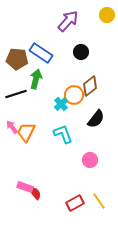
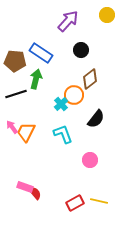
black circle: moved 2 px up
brown pentagon: moved 2 px left, 2 px down
brown diamond: moved 7 px up
yellow line: rotated 42 degrees counterclockwise
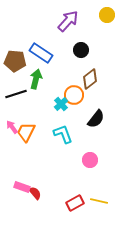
pink rectangle: moved 3 px left
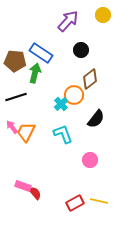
yellow circle: moved 4 px left
green arrow: moved 1 px left, 6 px up
black line: moved 3 px down
pink rectangle: moved 1 px right, 1 px up
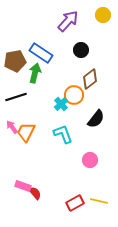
brown pentagon: rotated 15 degrees counterclockwise
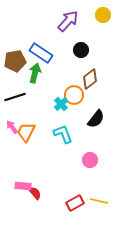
black line: moved 1 px left
pink rectangle: rotated 14 degrees counterclockwise
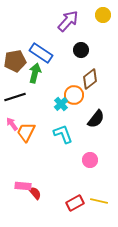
pink arrow: moved 3 px up
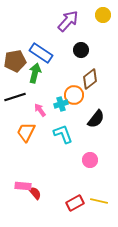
cyan cross: rotated 24 degrees clockwise
pink arrow: moved 28 px right, 14 px up
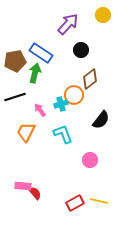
purple arrow: moved 3 px down
black semicircle: moved 5 px right, 1 px down
